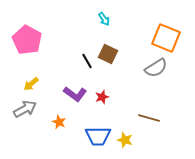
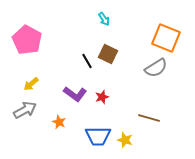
gray arrow: moved 1 px down
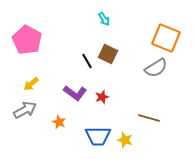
purple L-shape: moved 1 px up
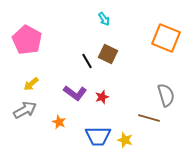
gray semicircle: moved 10 px right, 27 px down; rotated 75 degrees counterclockwise
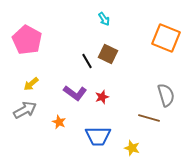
yellow star: moved 7 px right, 8 px down
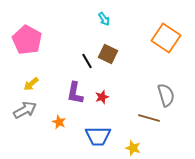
orange square: rotated 12 degrees clockwise
purple L-shape: rotated 65 degrees clockwise
yellow star: moved 1 px right
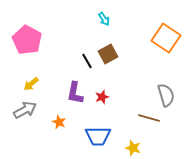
brown square: rotated 36 degrees clockwise
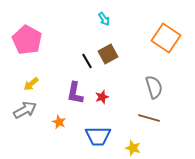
gray semicircle: moved 12 px left, 8 px up
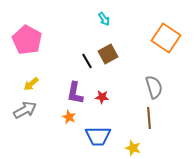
red star: rotated 24 degrees clockwise
brown line: rotated 70 degrees clockwise
orange star: moved 10 px right, 5 px up
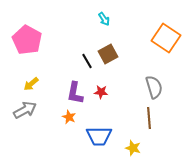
red star: moved 1 px left, 5 px up
blue trapezoid: moved 1 px right
